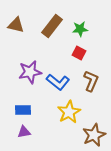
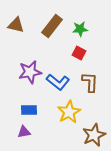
brown L-shape: moved 1 px left, 1 px down; rotated 20 degrees counterclockwise
blue rectangle: moved 6 px right
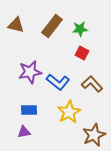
red square: moved 3 px right
brown L-shape: moved 2 px right, 2 px down; rotated 45 degrees counterclockwise
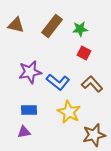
red square: moved 2 px right
yellow star: rotated 15 degrees counterclockwise
brown star: rotated 10 degrees clockwise
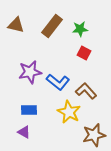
brown L-shape: moved 6 px left, 7 px down
purple triangle: rotated 40 degrees clockwise
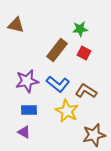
brown rectangle: moved 5 px right, 24 px down
purple star: moved 3 px left, 9 px down
blue L-shape: moved 2 px down
brown L-shape: rotated 15 degrees counterclockwise
yellow star: moved 2 px left, 1 px up
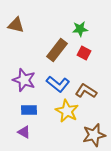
purple star: moved 3 px left, 1 px up; rotated 30 degrees clockwise
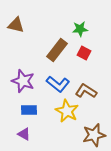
purple star: moved 1 px left, 1 px down
purple triangle: moved 2 px down
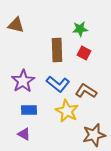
brown rectangle: rotated 40 degrees counterclockwise
purple star: rotated 20 degrees clockwise
